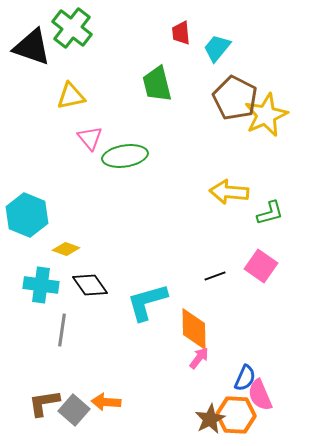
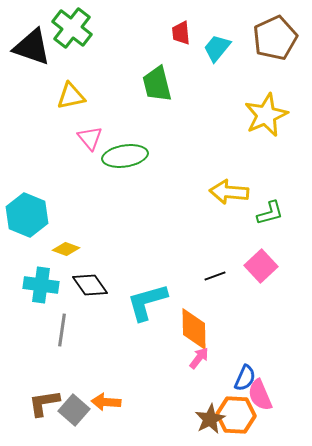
brown pentagon: moved 40 px right, 60 px up; rotated 21 degrees clockwise
pink square: rotated 12 degrees clockwise
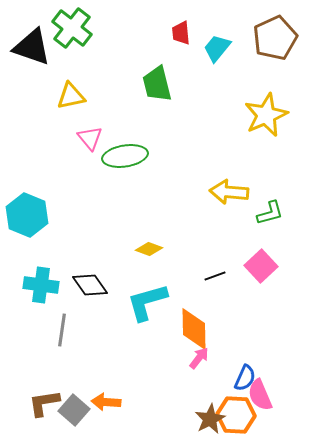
yellow diamond: moved 83 px right
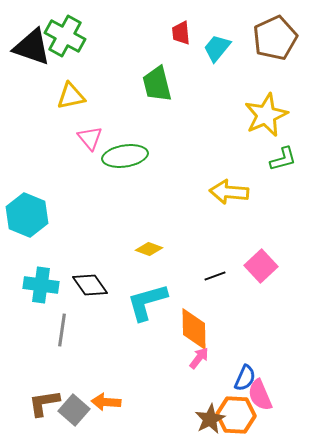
green cross: moved 7 px left, 8 px down; rotated 9 degrees counterclockwise
green L-shape: moved 13 px right, 54 px up
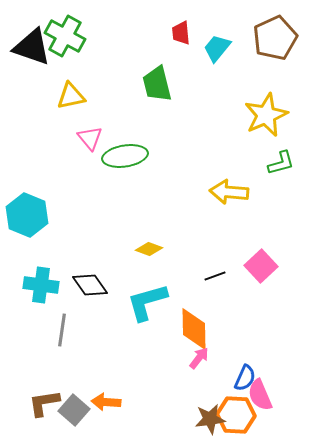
green L-shape: moved 2 px left, 4 px down
brown star: rotated 20 degrees clockwise
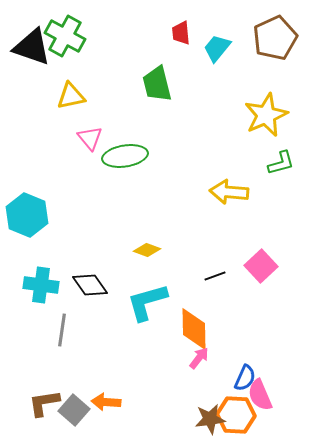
yellow diamond: moved 2 px left, 1 px down
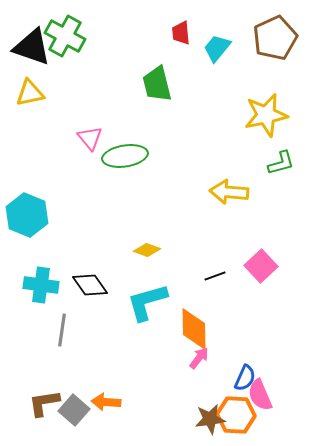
yellow triangle: moved 41 px left, 3 px up
yellow star: rotated 12 degrees clockwise
